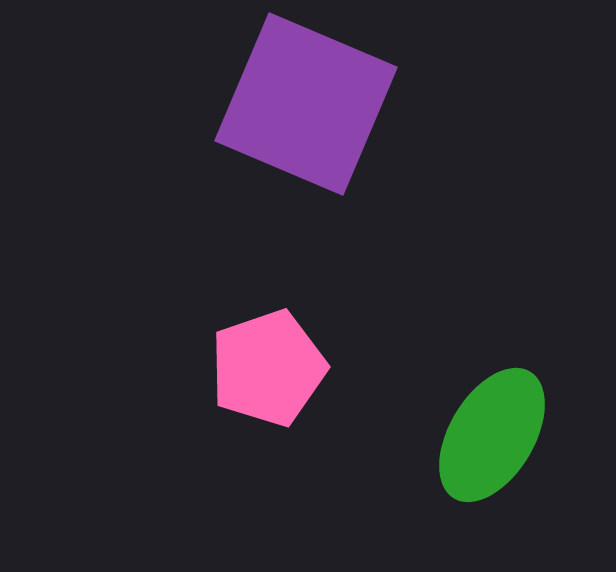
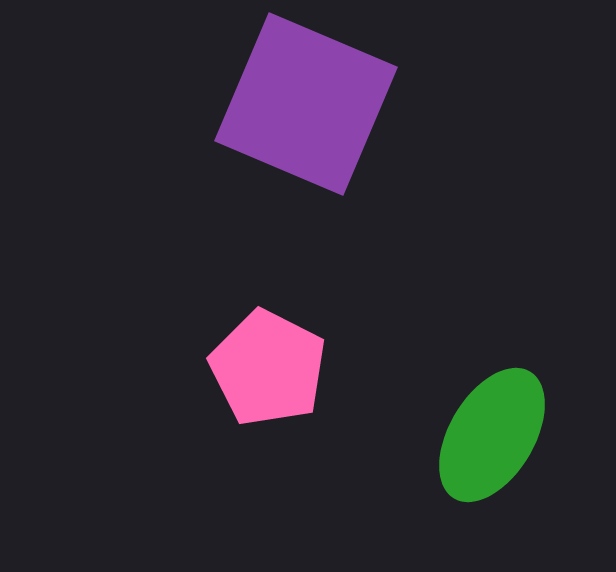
pink pentagon: rotated 26 degrees counterclockwise
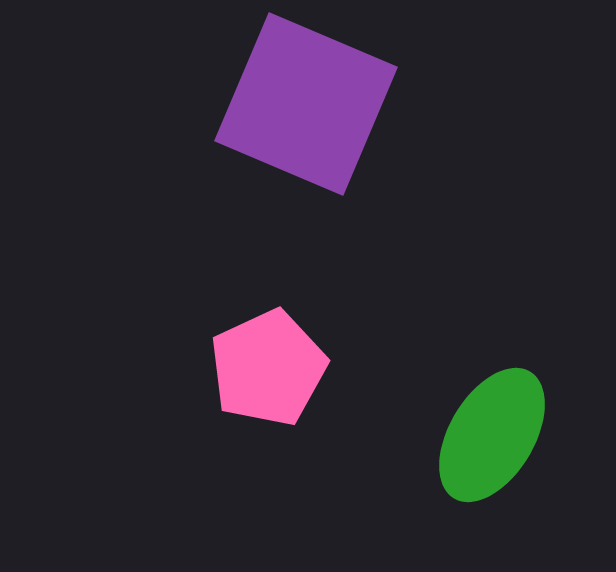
pink pentagon: rotated 20 degrees clockwise
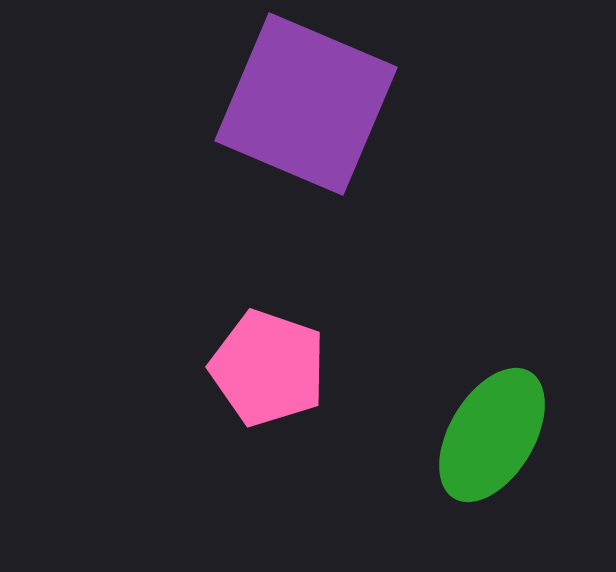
pink pentagon: rotated 28 degrees counterclockwise
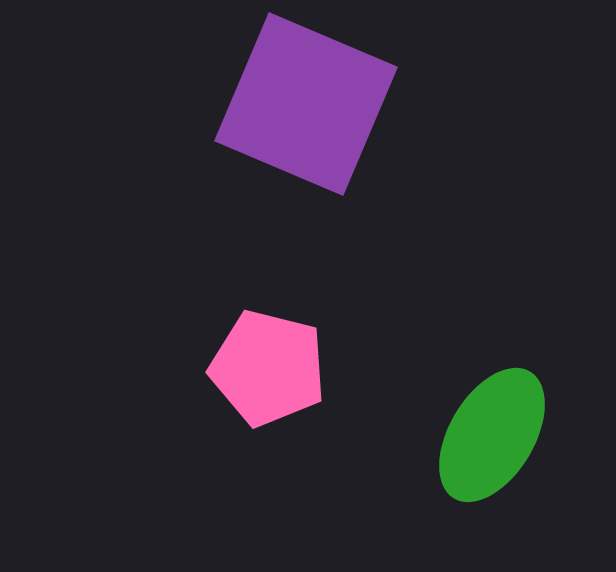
pink pentagon: rotated 5 degrees counterclockwise
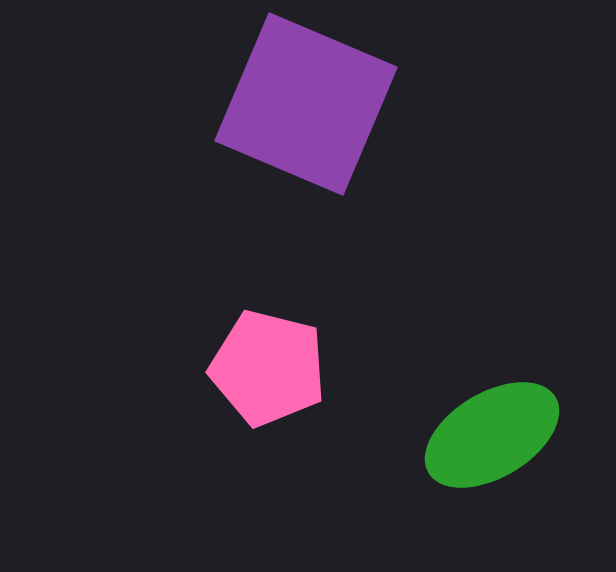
green ellipse: rotated 28 degrees clockwise
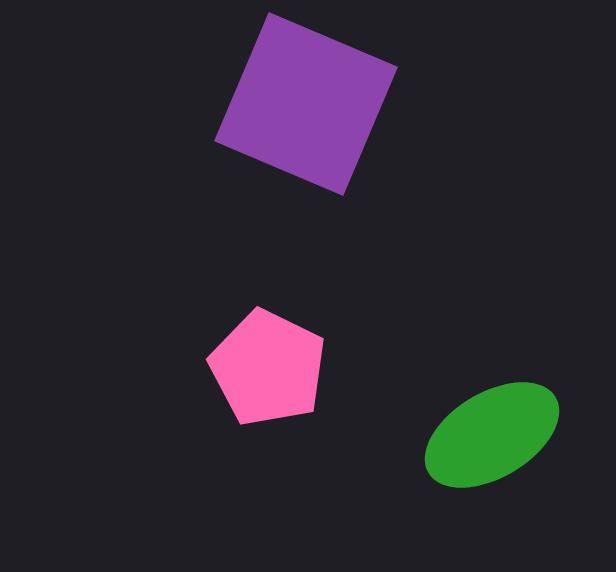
pink pentagon: rotated 12 degrees clockwise
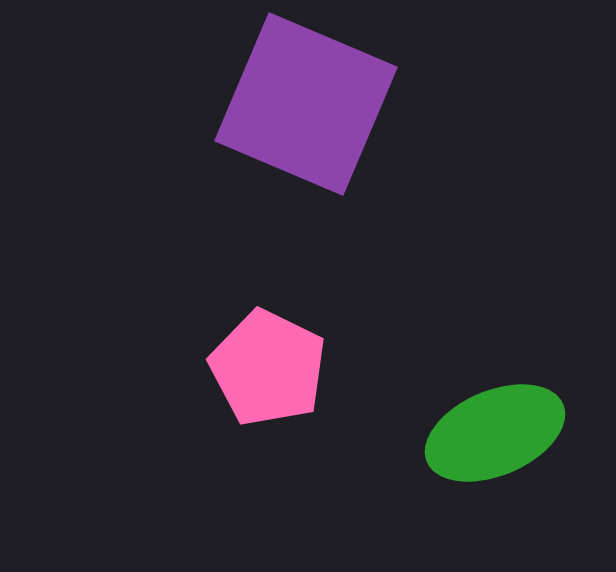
green ellipse: moved 3 px right, 2 px up; rotated 8 degrees clockwise
